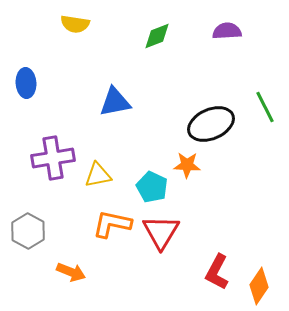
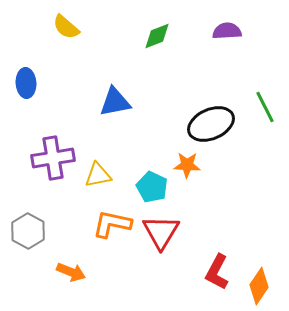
yellow semicircle: moved 9 px left, 3 px down; rotated 32 degrees clockwise
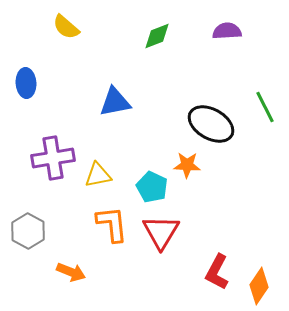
black ellipse: rotated 54 degrees clockwise
orange L-shape: rotated 72 degrees clockwise
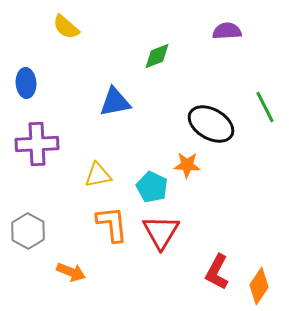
green diamond: moved 20 px down
purple cross: moved 16 px left, 14 px up; rotated 6 degrees clockwise
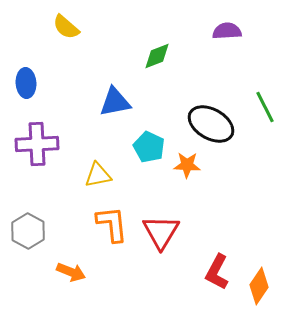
cyan pentagon: moved 3 px left, 40 px up
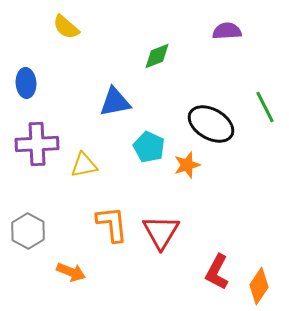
orange star: rotated 20 degrees counterclockwise
yellow triangle: moved 14 px left, 10 px up
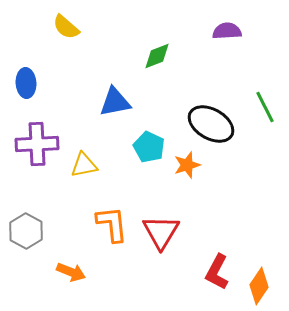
gray hexagon: moved 2 px left
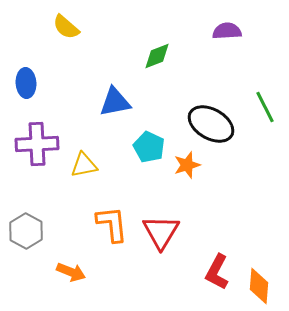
orange diamond: rotated 30 degrees counterclockwise
